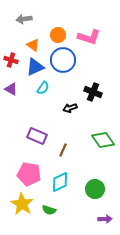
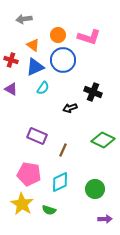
green diamond: rotated 30 degrees counterclockwise
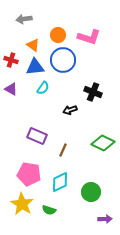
blue triangle: rotated 18 degrees clockwise
black arrow: moved 2 px down
green diamond: moved 3 px down
green circle: moved 4 px left, 3 px down
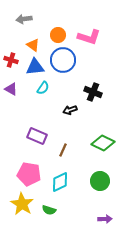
green circle: moved 9 px right, 11 px up
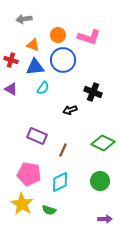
orange triangle: rotated 16 degrees counterclockwise
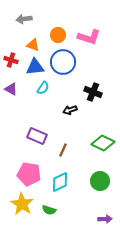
blue circle: moved 2 px down
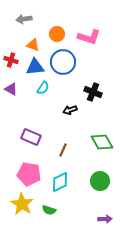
orange circle: moved 1 px left, 1 px up
purple rectangle: moved 6 px left, 1 px down
green diamond: moved 1 px left, 1 px up; rotated 35 degrees clockwise
